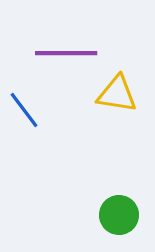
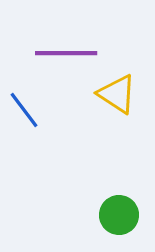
yellow triangle: rotated 24 degrees clockwise
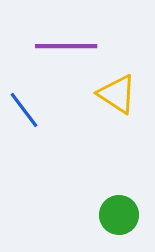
purple line: moved 7 px up
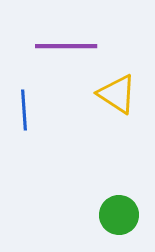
blue line: rotated 33 degrees clockwise
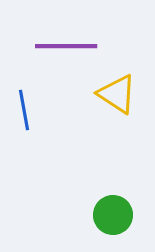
blue line: rotated 6 degrees counterclockwise
green circle: moved 6 px left
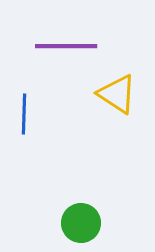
blue line: moved 4 px down; rotated 12 degrees clockwise
green circle: moved 32 px left, 8 px down
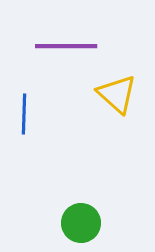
yellow triangle: rotated 9 degrees clockwise
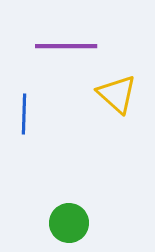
green circle: moved 12 px left
